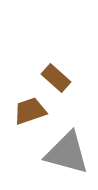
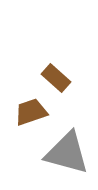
brown trapezoid: moved 1 px right, 1 px down
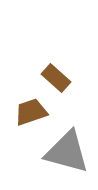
gray triangle: moved 1 px up
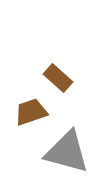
brown rectangle: moved 2 px right
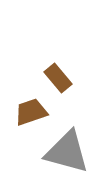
brown rectangle: rotated 8 degrees clockwise
